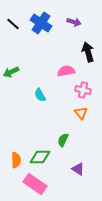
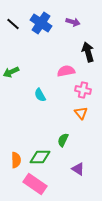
purple arrow: moved 1 px left
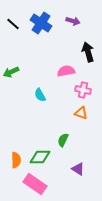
purple arrow: moved 1 px up
orange triangle: rotated 32 degrees counterclockwise
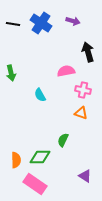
black line: rotated 32 degrees counterclockwise
green arrow: moved 1 px down; rotated 77 degrees counterclockwise
purple triangle: moved 7 px right, 7 px down
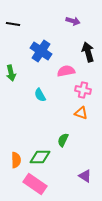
blue cross: moved 28 px down
